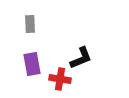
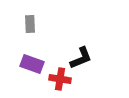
purple rectangle: rotated 60 degrees counterclockwise
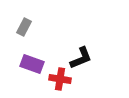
gray rectangle: moved 6 px left, 3 px down; rotated 30 degrees clockwise
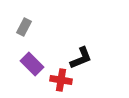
purple rectangle: rotated 25 degrees clockwise
red cross: moved 1 px right, 1 px down
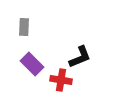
gray rectangle: rotated 24 degrees counterclockwise
black L-shape: moved 1 px left, 1 px up
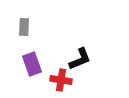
black L-shape: moved 2 px down
purple rectangle: rotated 25 degrees clockwise
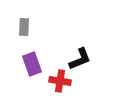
red cross: moved 1 px left, 1 px down
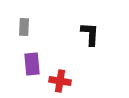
black L-shape: moved 10 px right, 25 px up; rotated 65 degrees counterclockwise
purple rectangle: rotated 15 degrees clockwise
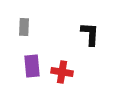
purple rectangle: moved 2 px down
red cross: moved 2 px right, 9 px up
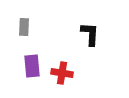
red cross: moved 1 px down
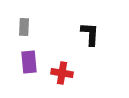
purple rectangle: moved 3 px left, 4 px up
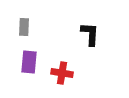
purple rectangle: rotated 10 degrees clockwise
